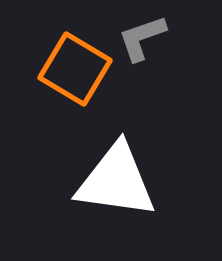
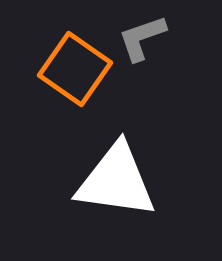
orange square: rotated 4 degrees clockwise
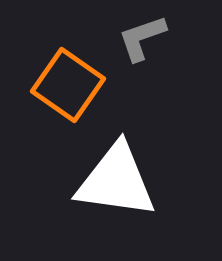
orange square: moved 7 px left, 16 px down
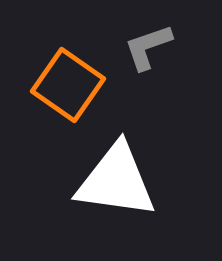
gray L-shape: moved 6 px right, 9 px down
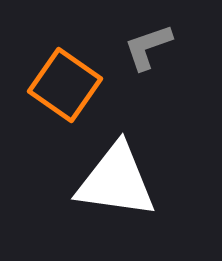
orange square: moved 3 px left
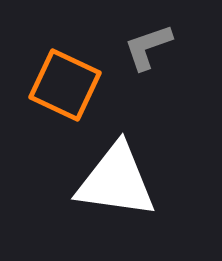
orange square: rotated 10 degrees counterclockwise
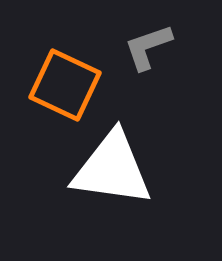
white triangle: moved 4 px left, 12 px up
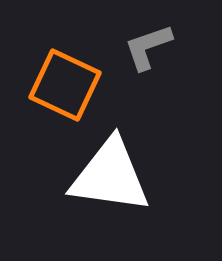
white triangle: moved 2 px left, 7 px down
